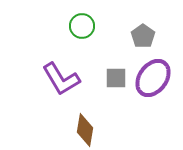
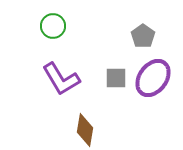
green circle: moved 29 px left
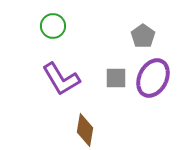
purple ellipse: rotated 9 degrees counterclockwise
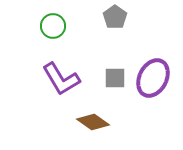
gray pentagon: moved 28 px left, 19 px up
gray square: moved 1 px left
brown diamond: moved 8 px right, 8 px up; rotated 64 degrees counterclockwise
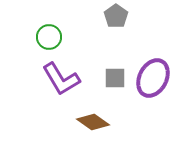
gray pentagon: moved 1 px right, 1 px up
green circle: moved 4 px left, 11 px down
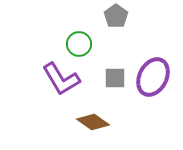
green circle: moved 30 px right, 7 px down
purple ellipse: moved 1 px up
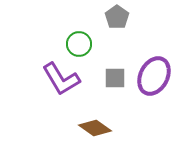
gray pentagon: moved 1 px right, 1 px down
purple ellipse: moved 1 px right, 1 px up
brown diamond: moved 2 px right, 6 px down
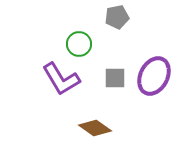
gray pentagon: rotated 25 degrees clockwise
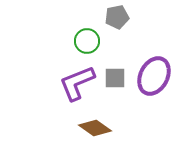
green circle: moved 8 px right, 3 px up
purple L-shape: moved 16 px right, 4 px down; rotated 99 degrees clockwise
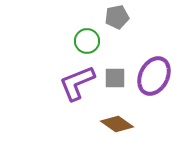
brown diamond: moved 22 px right, 4 px up
